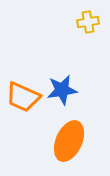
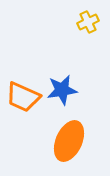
yellow cross: rotated 15 degrees counterclockwise
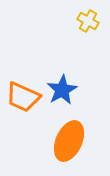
yellow cross: moved 1 px up; rotated 35 degrees counterclockwise
blue star: rotated 20 degrees counterclockwise
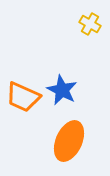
yellow cross: moved 2 px right, 3 px down
blue star: rotated 16 degrees counterclockwise
